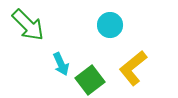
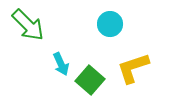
cyan circle: moved 1 px up
yellow L-shape: rotated 21 degrees clockwise
green square: rotated 12 degrees counterclockwise
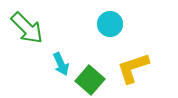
green arrow: moved 1 px left, 3 px down
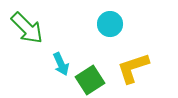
green square: rotated 16 degrees clockwise
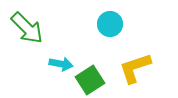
cyan arrow: rotated 55 degrees counterclockwise
yellow L-shape: moved 2 px right
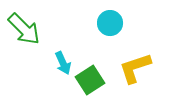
cyan circle: moved 1 px up
green arrow: moved 3 px left, 1 px down
cyan arrow: moved 2 px right, 1 px up; rotated 55 degrees clockwise
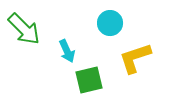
cyan arrow: moved 4 px right, 12 px up
yellow L-shape: moved 10 px up
green square: moved 1 px left; rotated 20 degrees clockwise
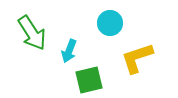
green arrow: moved 8 px right, 4 px down; rotated 12 degrees clockwise
cyan arrow: moved 2 px right; rotated 45 degrees clockwise
yellow L-shape: moved 2 px right
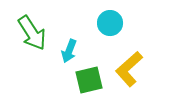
yellow L-shape: moved 8 px left, 11 px down; rotated 24 degrees counterclockwise
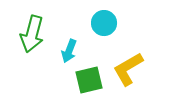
cyan circle: moved 6 px left
green arrow: moved 1 px down; rotated 48 degrees clockwise
yellow L-shape: moved 1 px left; rotated 12 degrees clockwise
